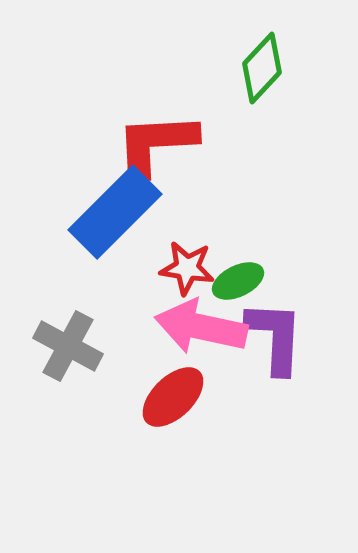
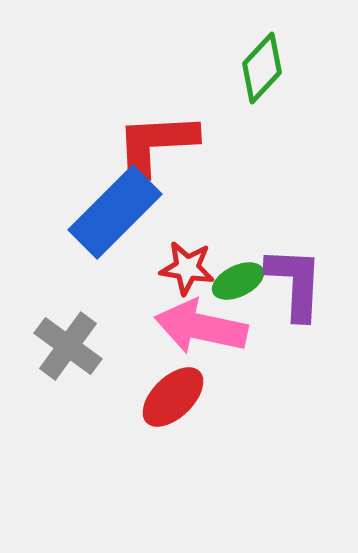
purple L-shape: moved 20 px right, 54 px up
gray cross: rotated 8 degrees clockwise
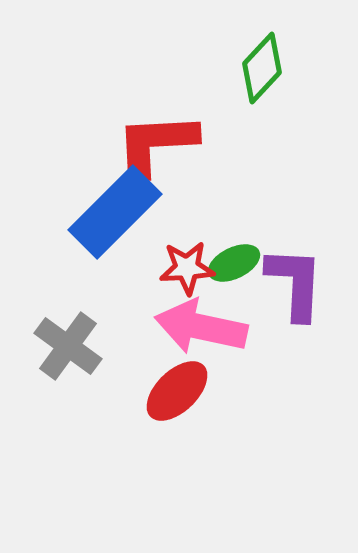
red star: rotated 12 degrees counterclockwise
green ellipse: moved 4 px left, 18 px up
red ellipse: moved 4 px right, 6 px up
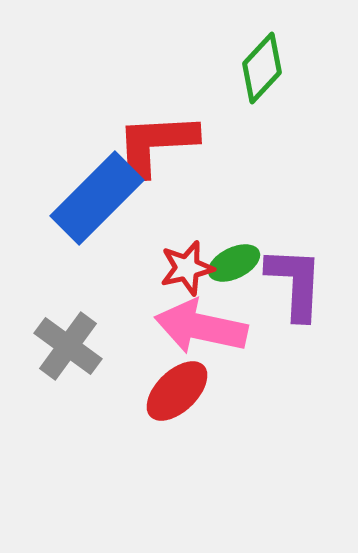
blue rectangle: moved 18 px left, 14 px up
red star: rotated 10 degrees counterclockwise
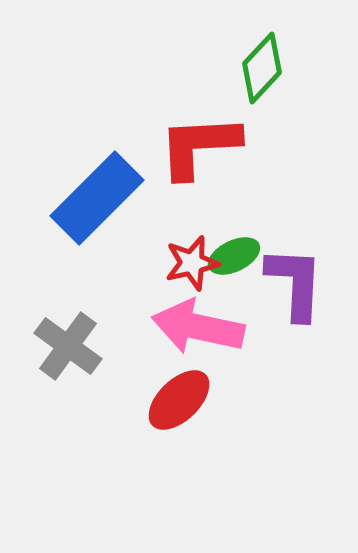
red L-shape: moved 43 px right, 2 px down
green ellipse: moved 7 px up
red star: moved 5 px right, 5 px up
pink arrow: moved 3 px left
red ellipse: moved 2 px right, 9 px down
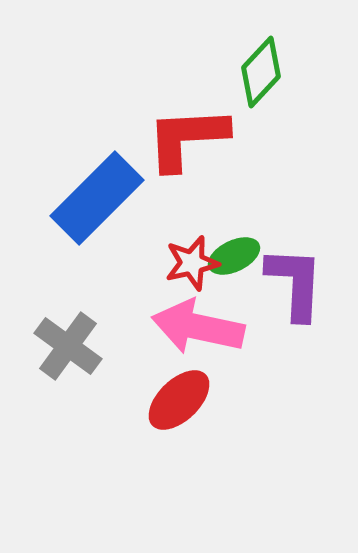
green diamond: moved 1 px left, 4 px down
red L-shape: moved 12 px left, 8 px up
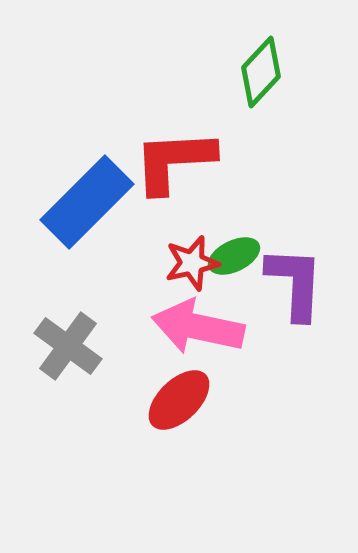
red L-shape: moved 13 px left, 23 px down
blue rectangle: moved 10 px left, 4 px down
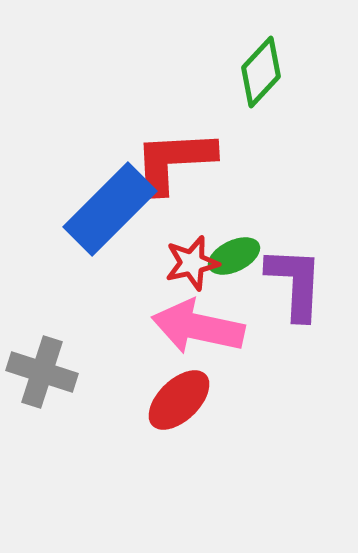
blue rectangle: moved 23 px right, 7 px down
gray cross: moved 26 px left, 26 px down; rotated 18 degrees counterclockwise
